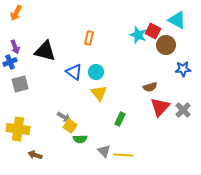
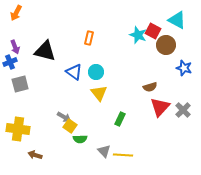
blue star: moved 1 px right, 1 px up; rotated 21 degrees clockwise
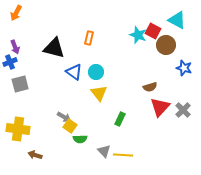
black triangle: moved 9 px right, 3 px up
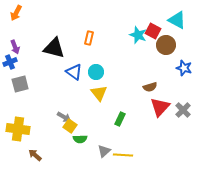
gray triangle: rotated 32 degrees clockwise
brown arrow: rotated 24 degrees clockwise
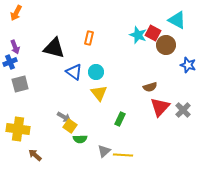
red square: moved 2 px down
blue star: moved 4 px right, 3 px up
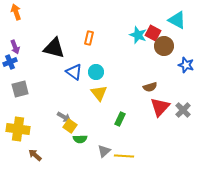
orange arrow: moved 1 px up; rotated 133 degrees clockwise
brown circle: moved 2 px left, 1 px down
blue star: moved 2 px left
gray square: moved 5 px down
yellow line: moved 1 px right, 1 px down
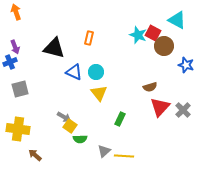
blue triangle: rotated 12 degrees counterclockwise
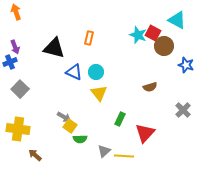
gray square: rotated 30 degrees counterclockwise
red triangle: moved 15 px left, 26 px down
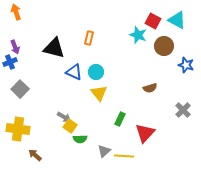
red square: moved 12 px up
brown semicircle: moved 1 px down
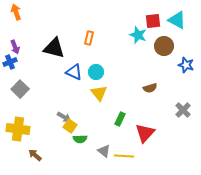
red square: rotated 35 degrees counterclockwise
gray triangle: rotated 40 degrees counterclockwise
